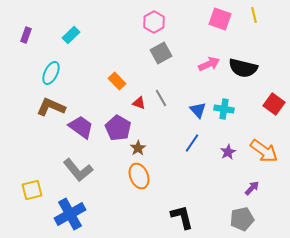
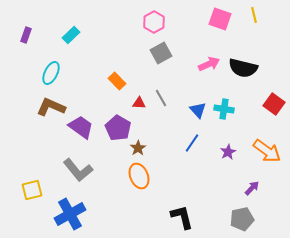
red triangle: rotated 16 degrees counterclockwise
orange arrow: moved 3 px right
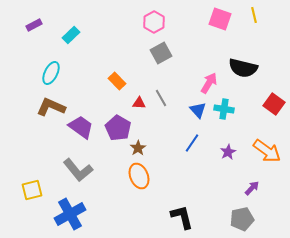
purple rectangle: moved 8 px right, 10 px up; rotated 42 degrees clockwise
pink arrow: moved 19 px down; rotated 35 degrees counterclockwise
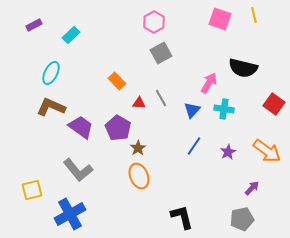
blue triangle: moved 6 px left; rotated 24 degrees clockwise
blue line: moved 2 px right, 3 px down
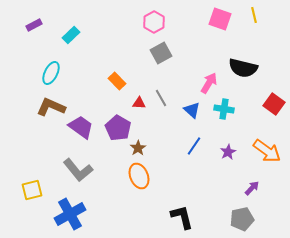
blue triangle: rotated 30 degrees counterclockwise
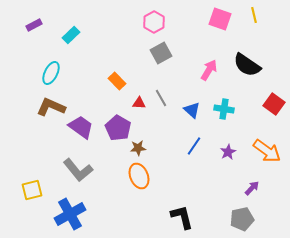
black semicircle: moved 4 px right, 3 px up; rotated 20 degrees clockwise
pink arrow: moved 13 px up
brown star: rotated 28 degrees clockwise
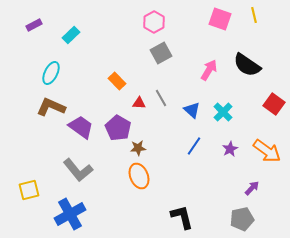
cyan cross: moved 1 px left, 3 px down; rotated 36 degrees clockwise
purple star: moved 2 px right, 3 px up
yellow square: moved 3 px left
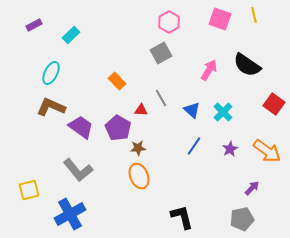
pink hexagon: moved 15 px right
red triangle: moved 2 px right, 7 px down
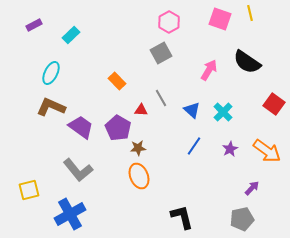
yellow line: moved 4 px left, 2 px up
black semicircle: moved 3 px up
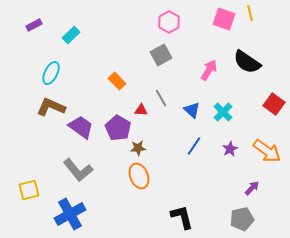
pink square: moved 4 px right
gray square: moved 2 px down
